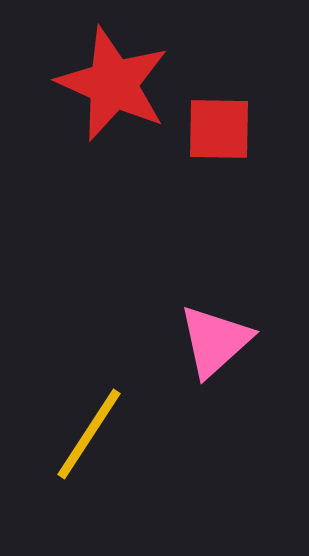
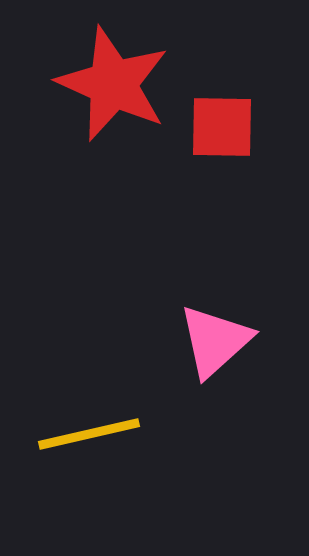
red square: moved 3 px right, 2 px up
yellow line: rotated 44 degrees clockwise
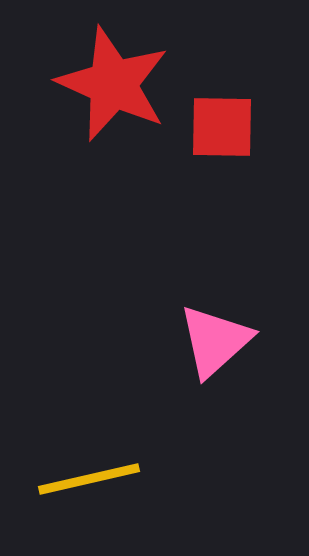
yellow line: moved 45 px down
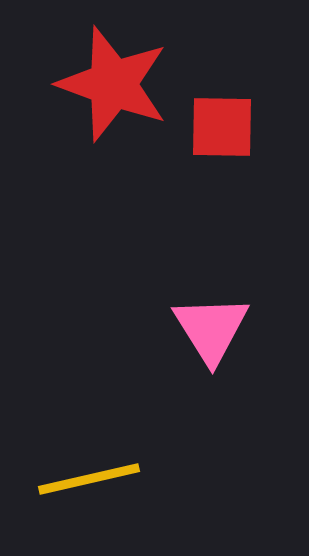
red star: rotated 4 degrees counterclockwise
pink triangle: moved 4 px left, 12 px up; rotated 20 degrees counterclockwise
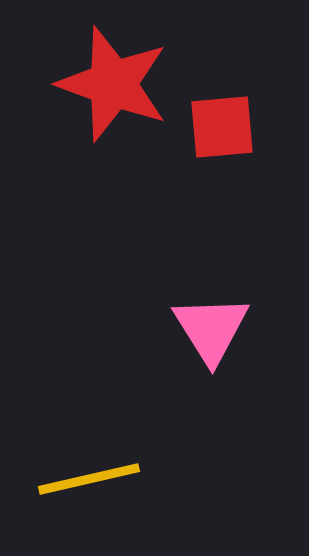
red square: rotated 6 degrees counterclockwise
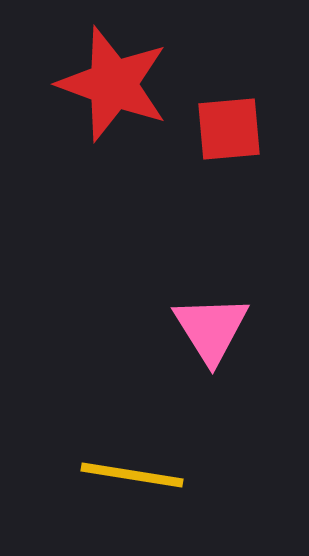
red square: moved 7 px right, 2 px down
yellow line: moved 43 px right, 4 px up; rotated 22 degrees clockwise
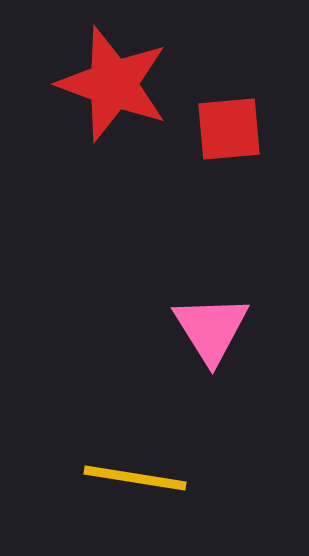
yellow line: moved 3 px right, 3 px down
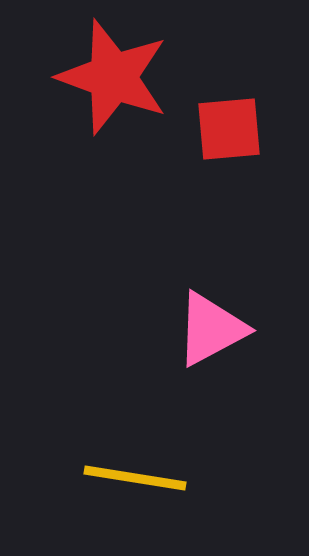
red star: moved 7 px up
pink triangle: rotated 34 degrees clockwise
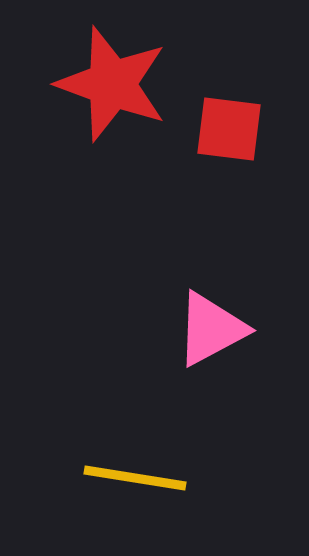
red star: moved 1 px left, 7 px down
red square: rotated 12 degrees clockwise
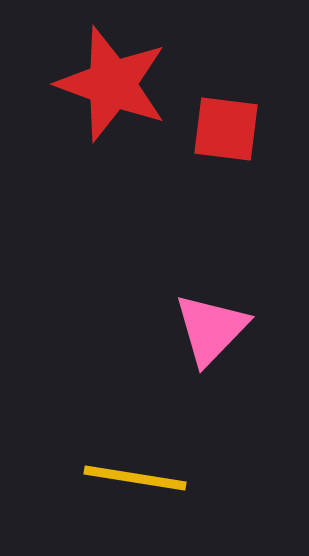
red square: moved 3 px left
pink triangle: rotated 18 degrees counterclockwise
